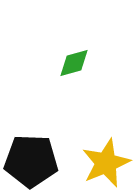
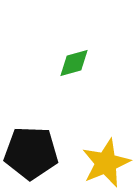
black pentagon: moved 8 px up
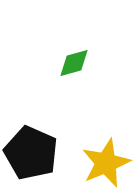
black pentagon: rotated 22 degrees clockwise
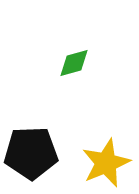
black pentagon: rotated 26 degrees counterclockwise
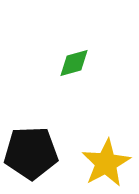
yellow star: rotated 6 degrees counterclockwise
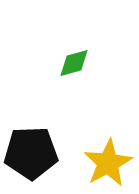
yellow star: moved 2 px right
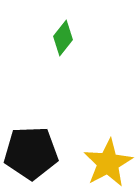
green diamond: moved 11 px left, 25 px up; rotated 36 degrees counterclockwise
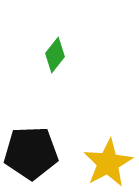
green diamond: moved 8 px left, 17 px down
